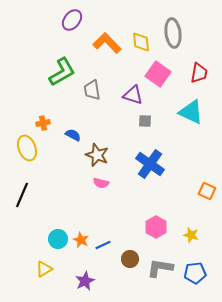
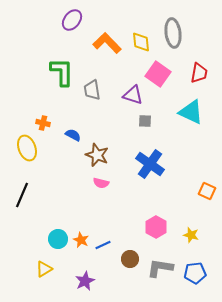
green L-shape: rotated 60 degrees counterclockwise
orange cross: rotated 24 degrees clockwise
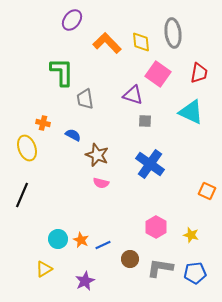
gray trapezoid: moved 7 px left, 9 px down
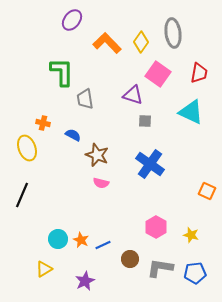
yellow diamond: rotated 40 degrees clockwise
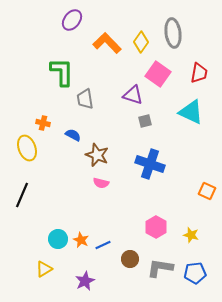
gray square: rotated 16 degrees counterclockwise
blue cross: rotated 16 degrees counterclockwise
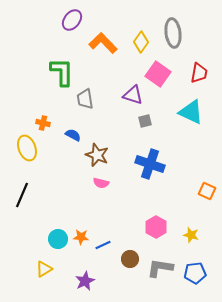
orange L-shape: moved 4 px left
orange star: moved 3 px up; rotated 21 degrees counterclockwise
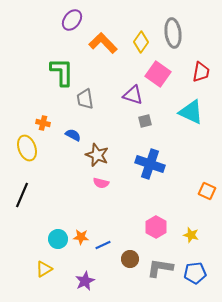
red trapezoid: moved 2 px right, 1 px up
